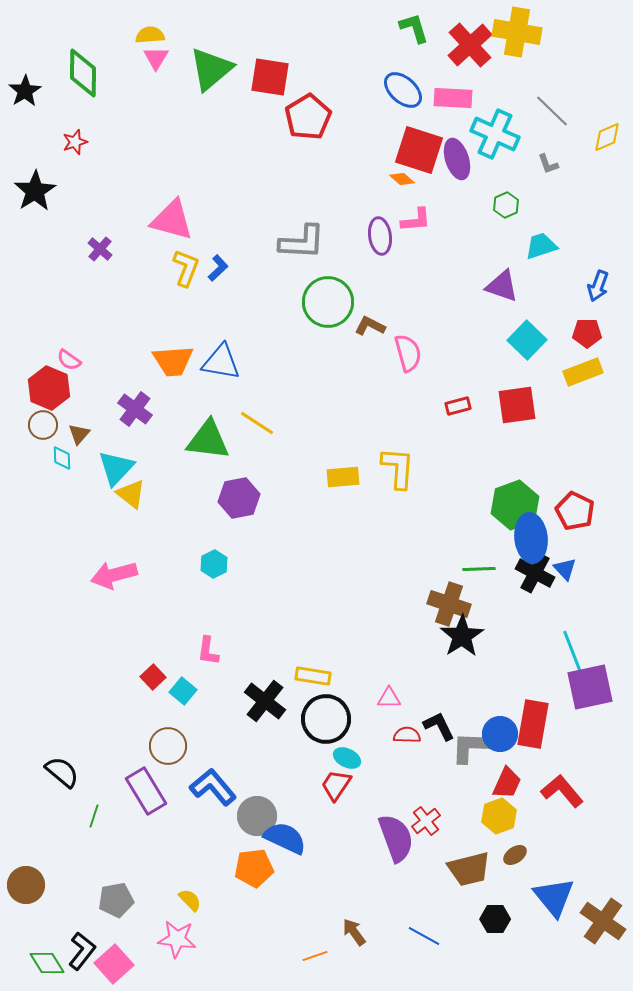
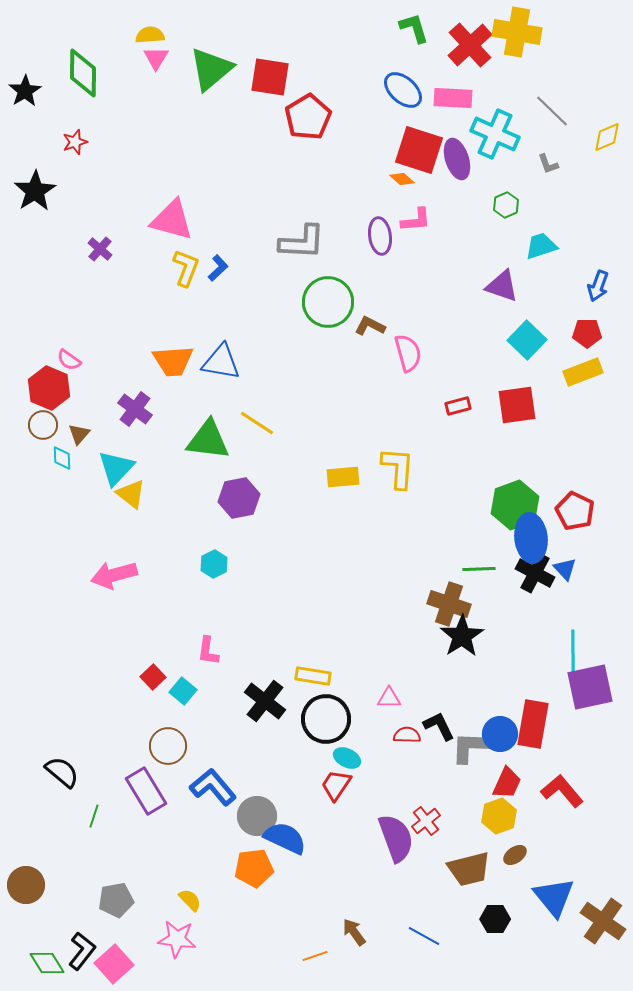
cyan line at (573, 653): rotated 21 degrees clockwise
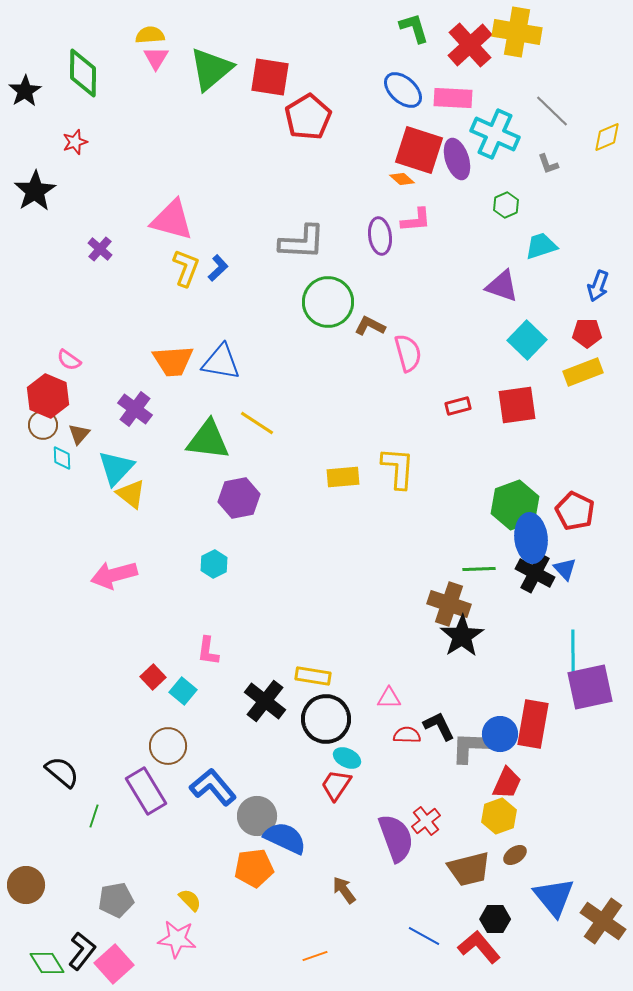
red hexagon at (49, 388): moved 1 px left, 8 px down
red L-shape at (562, 791): moved 83 px left, 156 px down
brown arrow at (354, 932): moved 10 px left, 42 px up
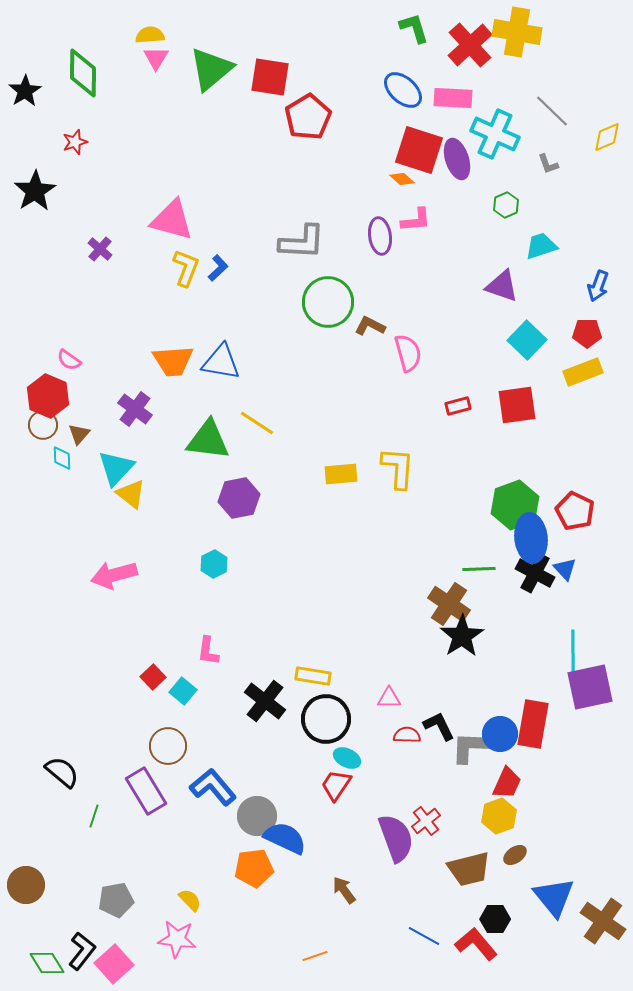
yellow rectangle at (343, 477): moved 2 px left, 3 px up
brown cross at (449, 604): rotated 15 degrees clockwise
red L-shape at (479, 947): moved 3 px left, 3 px up
